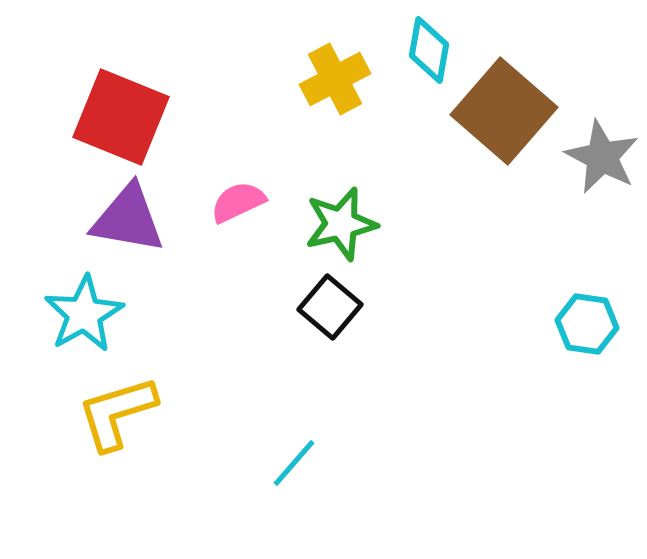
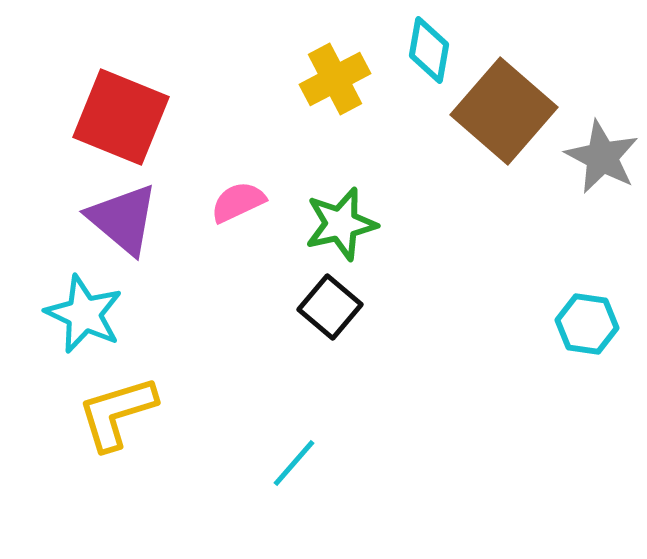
purple triangle: moved 5 px left; rotated 30 degrees clockwise
cyan star: rotated 18 degrees counterclockwise
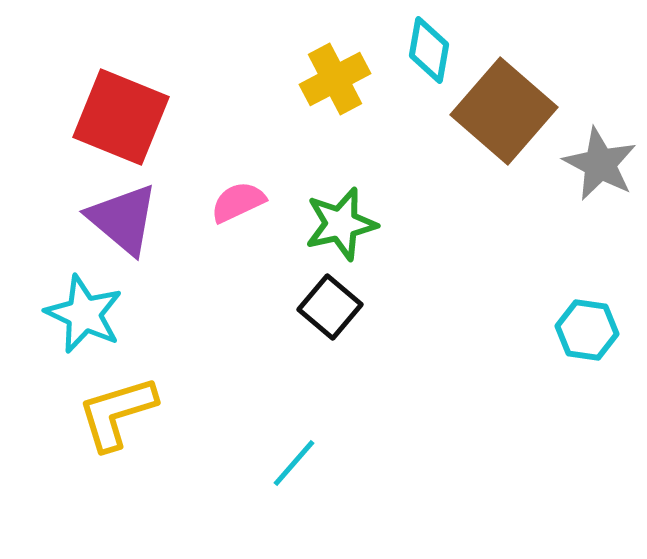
gray star: moved 2 px left, 7 px down
cyan hexagon: moved 6 px down
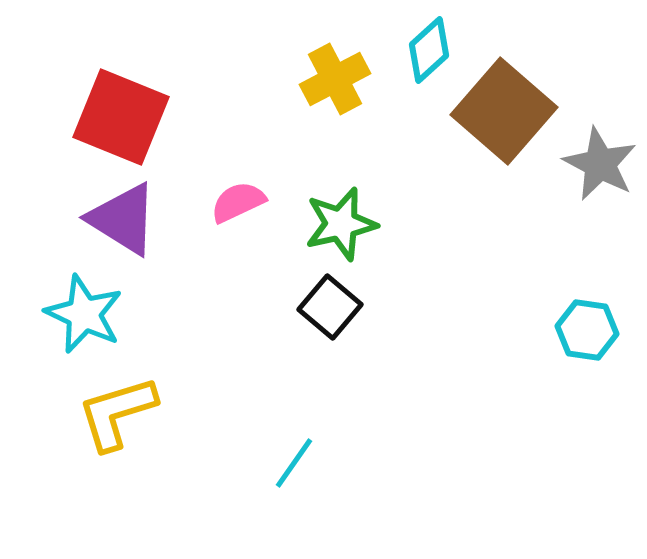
cyan diamond: rotated 38 degrees clockwise
purple triangle: rotated 8 degrees counterclockwise
cyan line: rotated 6 degrees counterclockwise
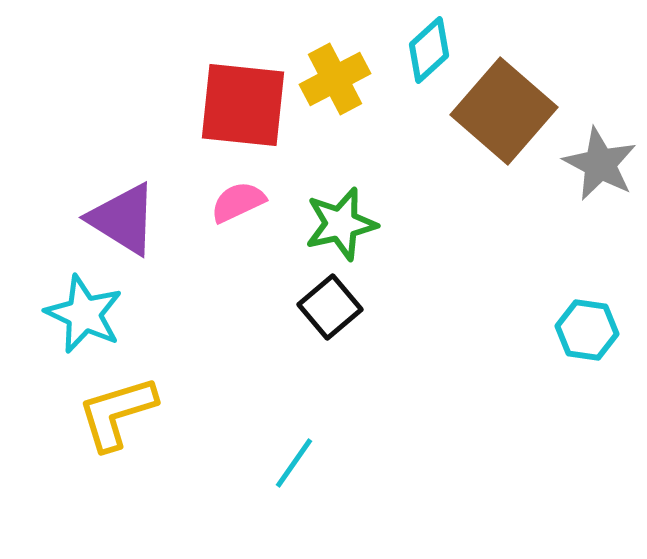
red square: moved 122 px right, 12 px up; rotated 16 degrees counterclockwise
black square: rotated 10 degrees clockwise
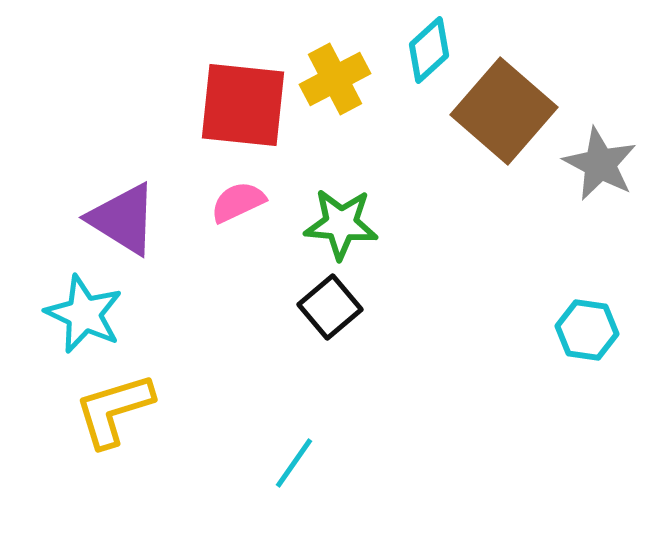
green star: rotated 18 degrees clockwise
yellow L-shape: moved 3 px left, 3 px up
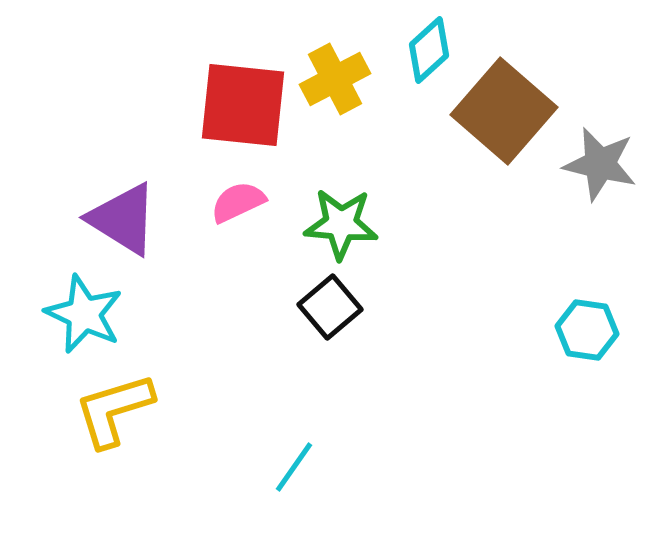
gray star: rotated 14 degrees counterclockwise
cyan line: moved 4 px down
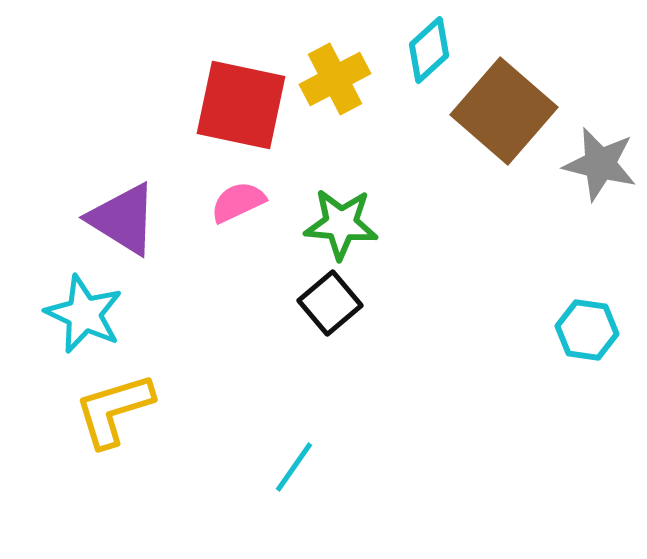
red square: moved 2 px left; rotated 6 degrees clockwise
black square: moved 4 px up
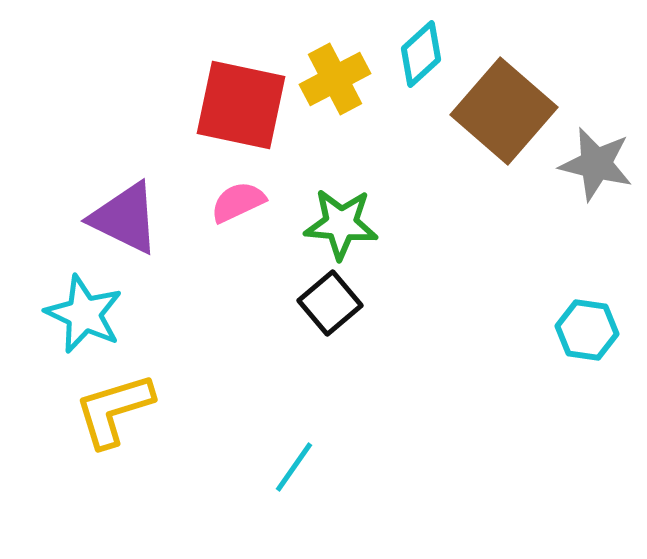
cyan diamond: moved 8 px left, 4 px down
gray star: moved 4 px left
purple triangle: moved 2 px right, 1 px up; rotated 6 degrees counterclockwise
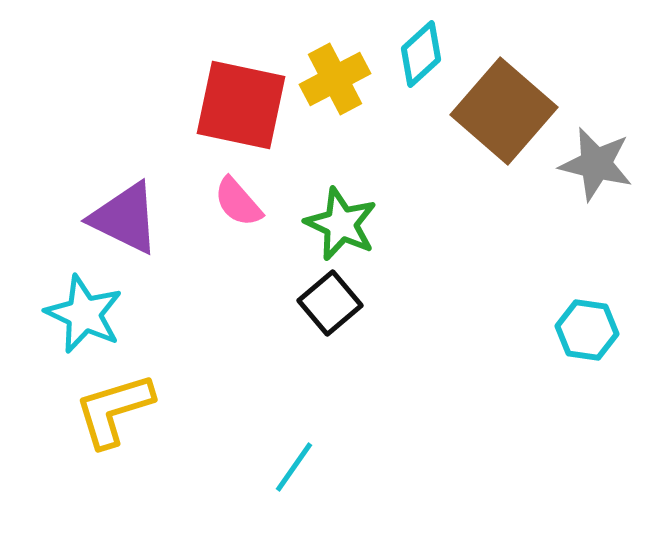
pink semicircle: rotated 106 degrees counterclockwise
green star: rotated 20 degrees clockwise
